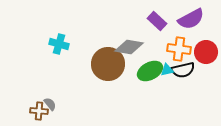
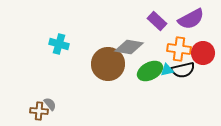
red circle: moved 3 px left, 1 px down
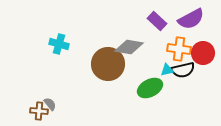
green ellipse: moved 17 px down
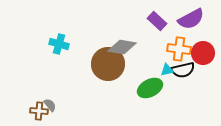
gray diamond: moved 7 px left
gray semicircle: moved 1 px down
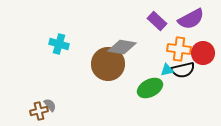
brown cross: rotated 18 degrees counterclockwise
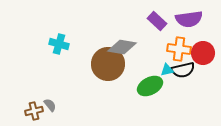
purple semicircle: moved 2 px left; rotated 20 degrees clockwise
green ellipse: moved 2 px up
brown cross: moved 5 px left
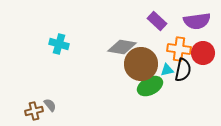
purple semicircle: moved 8 px right, 2 px down
brown circle: moved 33 px right
black semicircle: rotated 65 degrees counterclockwise
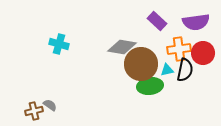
purple semicircle: moved 1 px left, 1 px down
orange cross: rotated 15 degrees counterclockwise
black semicircle: moved 2 px right
green ellipse: rotated 20 degrees clockwise
gray semicircle: rotated 16 degrees counterclockwise
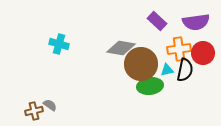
gray diamond: moved 1 px left, 1 px down
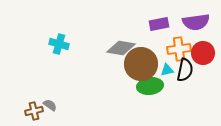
purple rectangle: moved 2 px right, 3 px down; rotated 54 degrees counterclockwise
